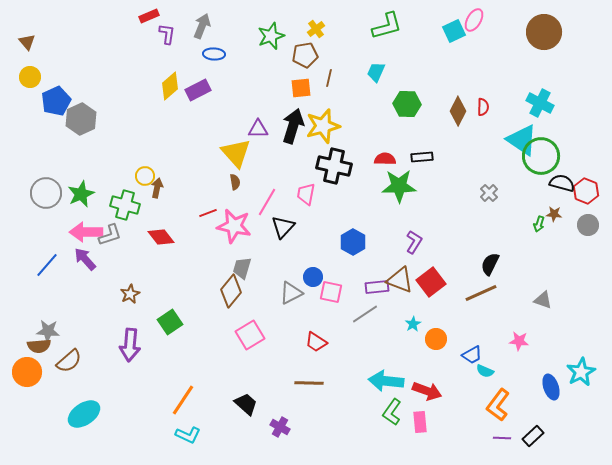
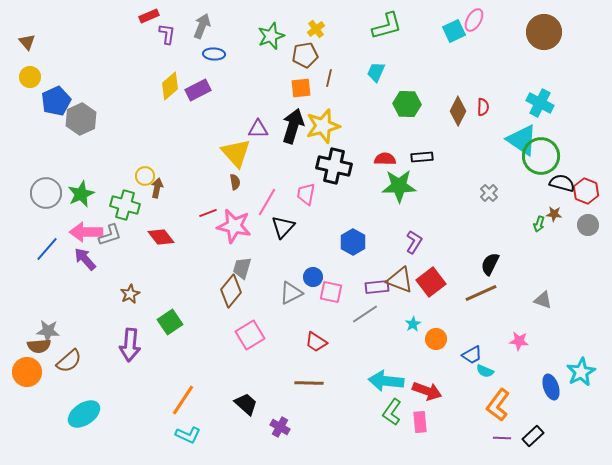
blue line at (47, 265): moved 16 px up
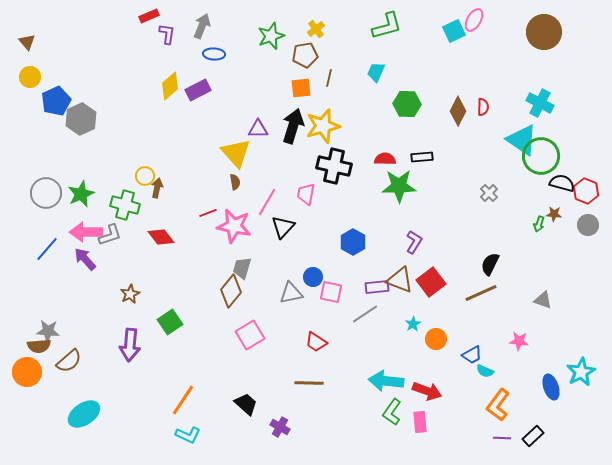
gray triangle at (291, 293): rotated 15 degrees clockwise
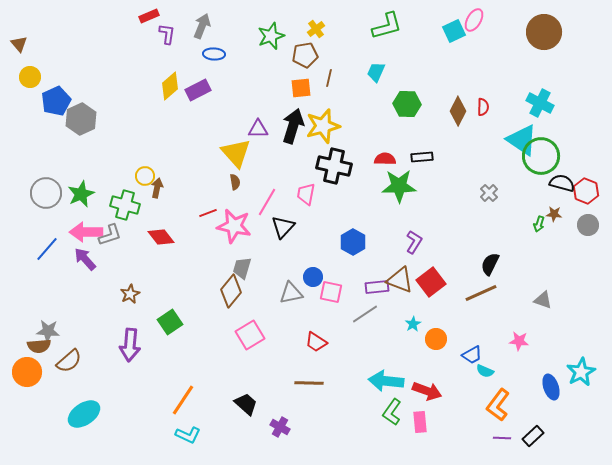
brown triangle at (27, 42): moved 8 px left, 2 px down
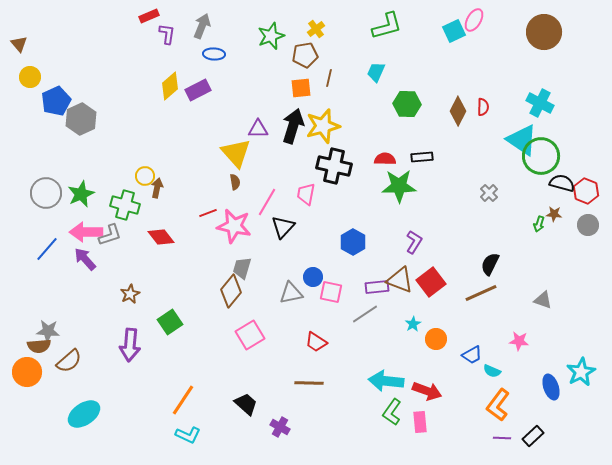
cyan semicircle at (485, 371): moved 7 px right
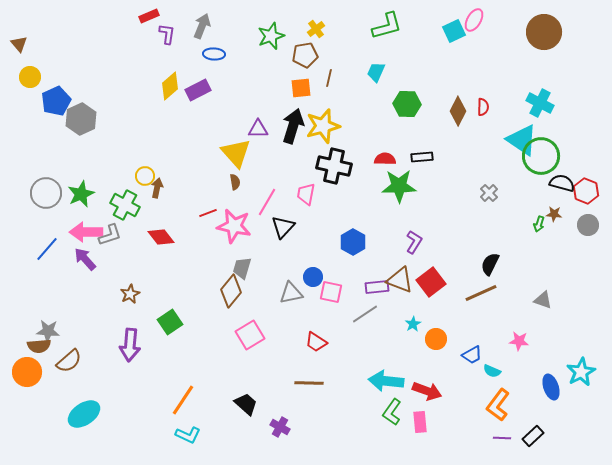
green cross at (125, 205): rotated 12 degrees clockwise
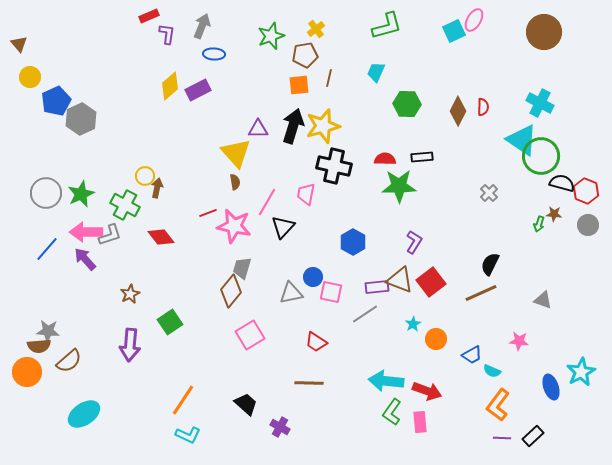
orange square at (301, 88): moved 2 px left, 3 px up
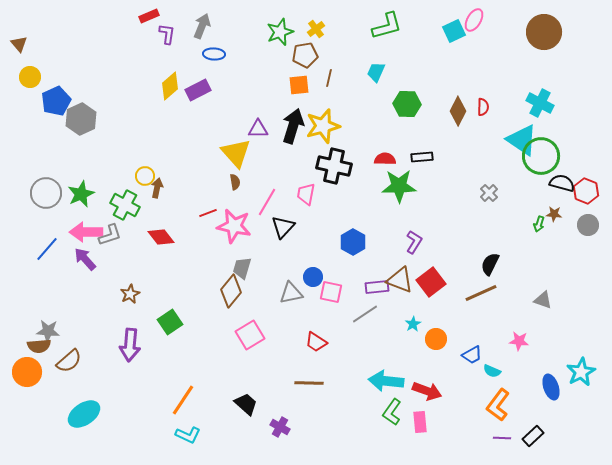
green star at (271, 36): moved 9 px right, 4 px up
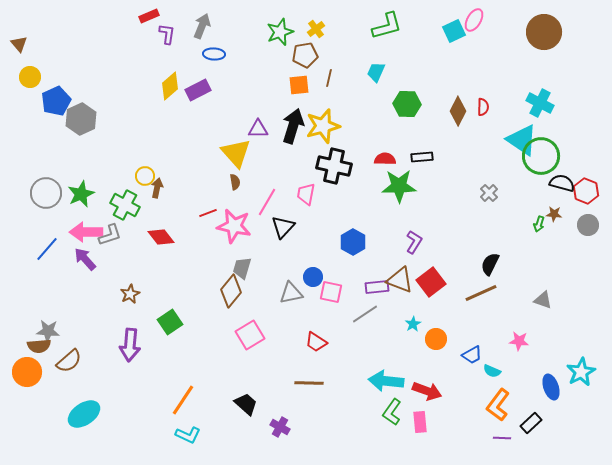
black rectangle at (533, 436): moved 2 px left, 13 px up
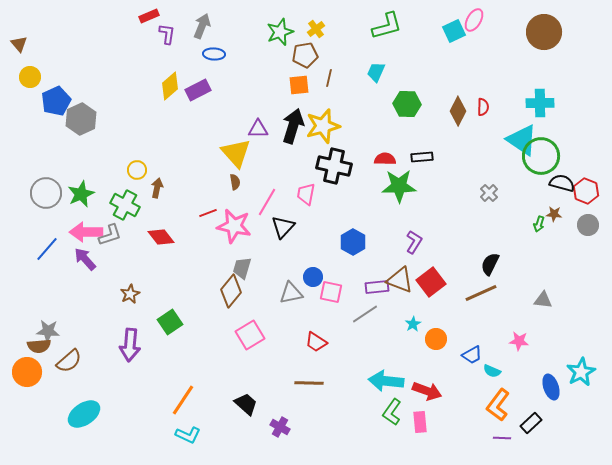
cyan cross at (540, 103): rotated 28 degrees counterclockwise
yellow circle at (145, 176): moved 8 px left, 6 px up
gray triangle at (543, 300): rotated 12 degrees counterclockwise
